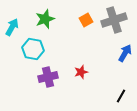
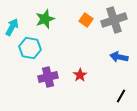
orange square: rotated 24 degrees counterclockwise
cyan hexagon: moved 3 px left, 1 px up
blue arrow: moved 6 px left, 4 px down; rotated 108 degrees counterclockwise
red star: moved 1 px left, 3 px down; rotated 16 degrees counterclockwise
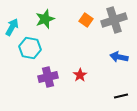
black line: rotated 48 degrees clockwise
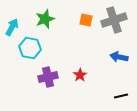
orange square: rotated 24 degrees counterclockwise
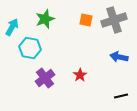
purple cross: moved 3 px left, 1 px down; rotated 24 degrees counterclockwise
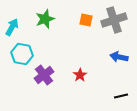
cyan hexagon: moved 8 px left, 6 px down
purple cross: moved 1 px left, 3 px up
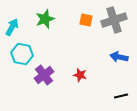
red star: rotated 24 degrees counterclockwise
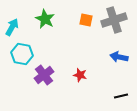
green star: rotated 24 degrees counterclockwise
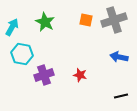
green star: moved 3 px down
purple cross: rotated 18 degrees clockwise
